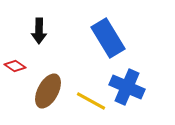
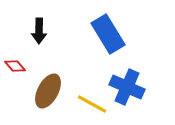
blue rectangle: moved 4 px up
red diamond: rotated 15 degrees clockwise
yellow line: moved 1 px right, 3 px down
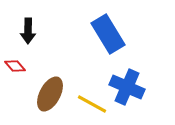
black arrow: moved 11 px left
brown ellipse: moved 2 px right, 3 px down
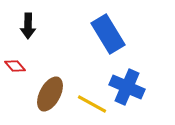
black arrow: moved 5 px up
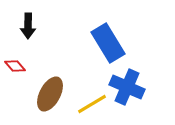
blue rectangle: moved 9 px down
yellow line: rotated 60 degrees counterclockwise
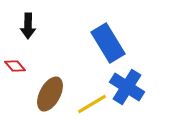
blue cross: rotated 8 degrees clockwise
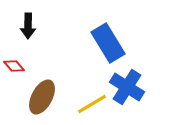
red diamond: moved 1 px left
brown ellipse: moved 8 px left, 3 px down
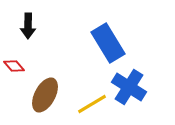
blue cross: moved 2 px right
brown ellipse: moved 3 px right, 2 px up
